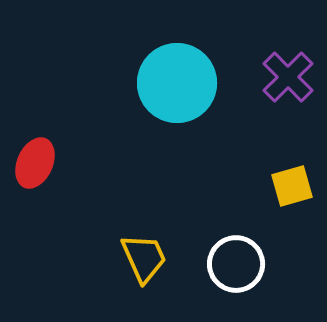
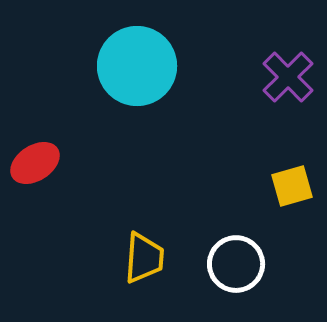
cyan circle: moved 40 px left, 17 px up
red ellipse: rotated 33 degrees clockwise
yellow trapezoid: rotated 28 degrees clockwise
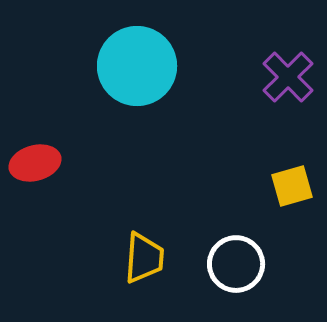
red ellipse: rotated 18 degrees clockwise
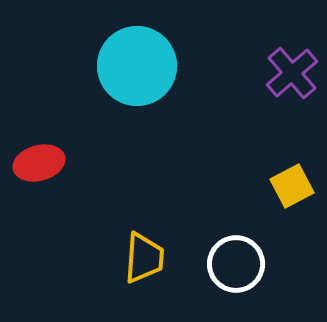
purple cross: moved 4 px right, 4 px up; rotated 4 degrees clockwise
red ellipse: moved 4 px right
yellow square: rotated 12 degrees counterclockwise
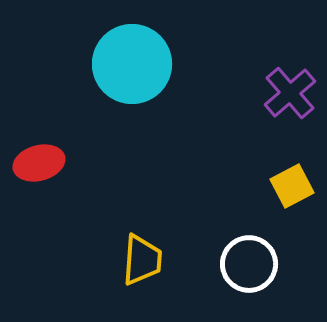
cyan circle: moved 5 px left, 2 px up
purple cross: moved 2 px left, 20 px down
yellow trapezoid: moved 2 px left, 2 px down
white circle: moved 13 px right
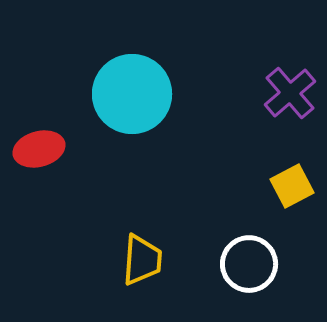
cyan circle: moved 30 px down
red ellipse: moved 14 px up
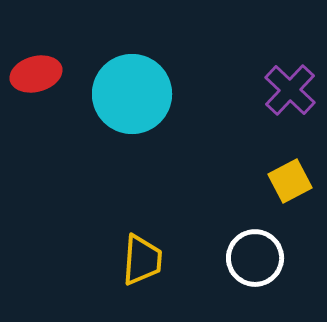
purple cross: moved 3 px up; rotated 6 degrees counterclockwise
red ellipse: moved 3 px left, 75 px up
yellow square: moved 2 px left, 5 px up
white circle: moved 6 px right, 6 px up
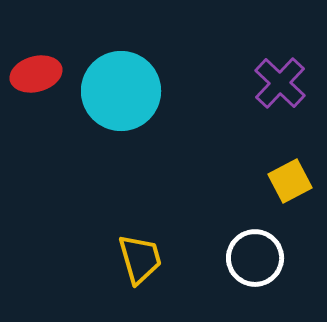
purple cross: moved 10 px left, 7 px up
cyan circle: moved 11 px left, 3 px up
yellow trapezoid: moved 2 px left, 1 px up; rotated 20 degrees counterclockwise
